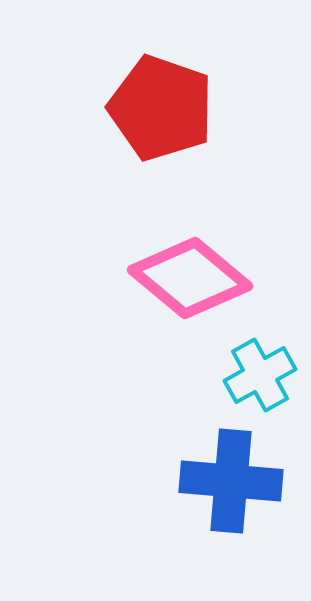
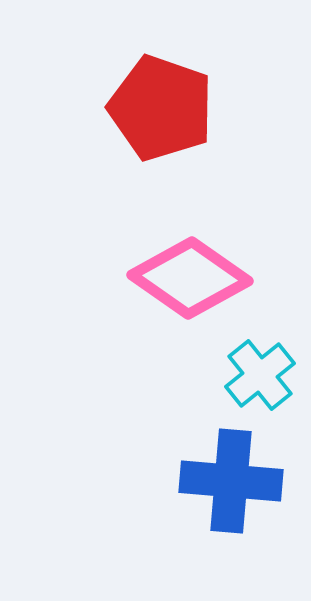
pink diamond: rotated 5 degrees counterclockwise
cyan cross: rotated 10 degrees counterclockwise
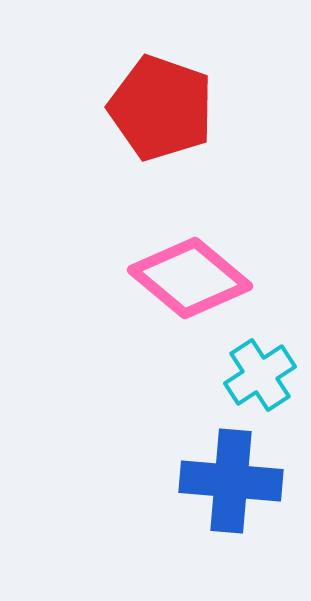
pink diamond: rotated 5 degrees clockwise
cyan cross: rotated 6 degrees clockwise
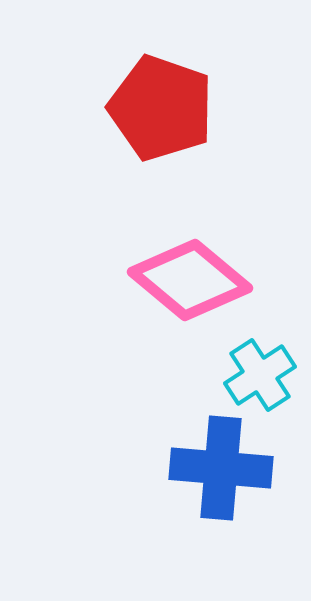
pink diamond: moved 2 px down
blue cross: moved 10 px left, 13 px up
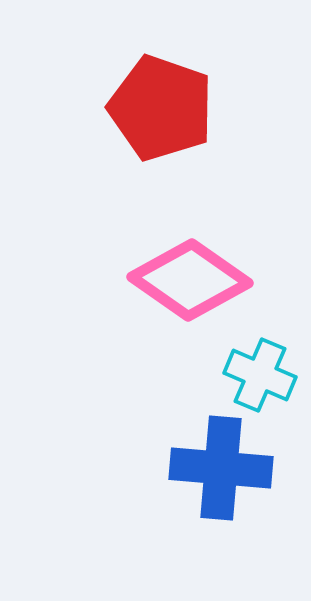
pink diamond: rotated 5 degrees counterclockwise
cyan cross: rotated 34 degrees counterclockwise
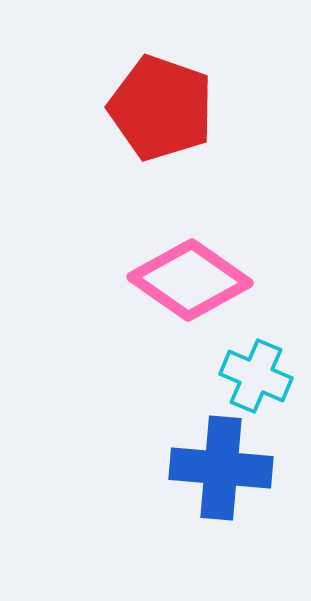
cyan cross: moved 4 px left, 1 px down
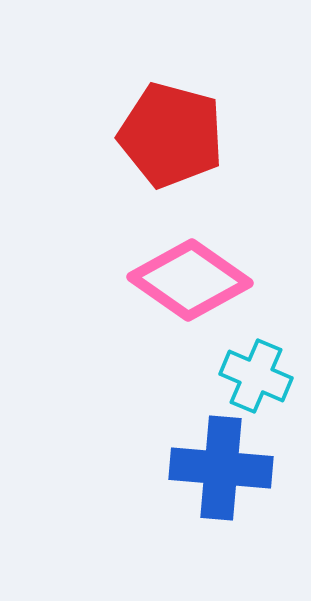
red pentagon: moved 10 px right, 27 px down; rotated 4 degrees counterclockwise
